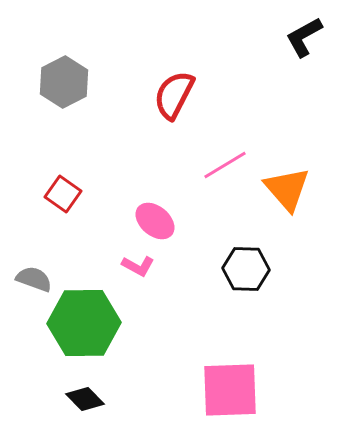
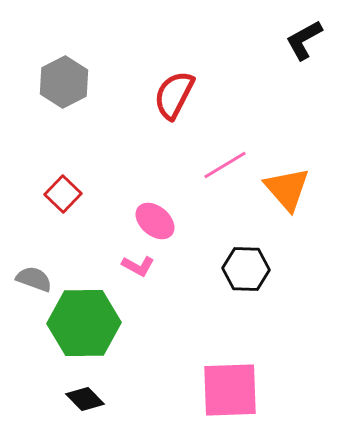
black L-shape: moved 3 px down
red square: rotated 9 degrees clockwise
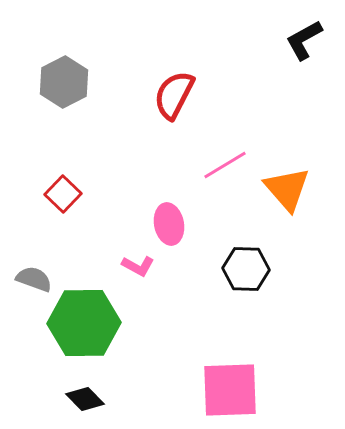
pink ellipse: moved 14 px right, 3 px down; rotated 39 degrees clockwise
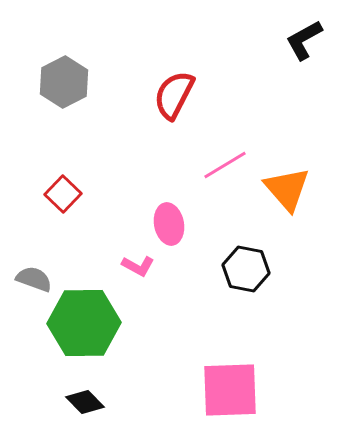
black hexagon: rotated 9 degrees clockwise
black diamond: moved 3 px down
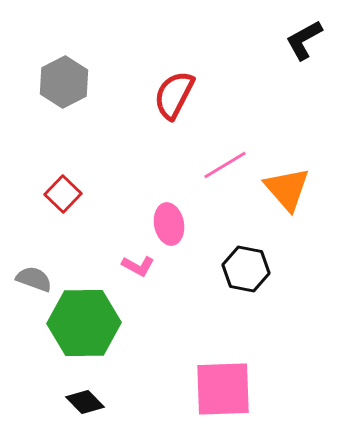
pink square: moved 7 px left, 1 px up
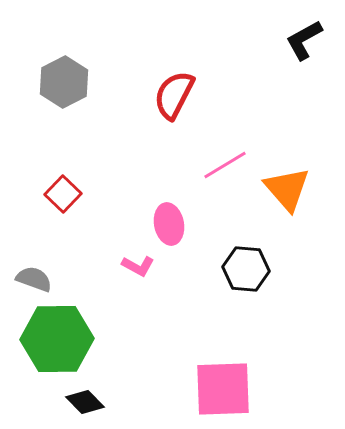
black hexagon: rotated 6 degrees counterclockwise
green hexagon: moved 27 px left, 16 px down
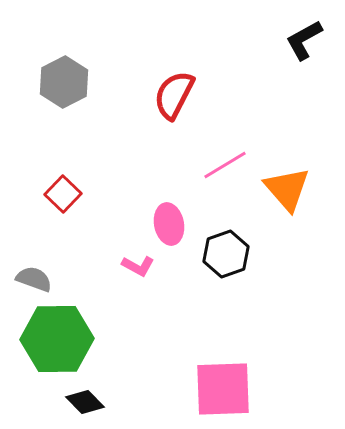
black hexagon: moved 20 px left, 15 px up; rotated 24 degrees counterclockwise
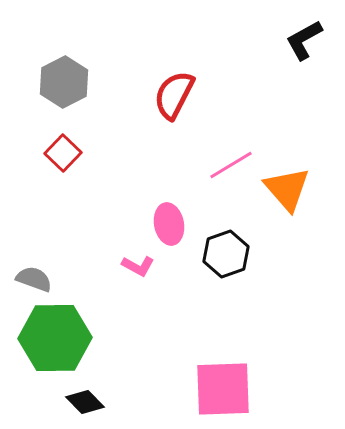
pink line: moved 6 px right
red square: moved 41 px up
green hexagon: moved 2 px left, 1 px up
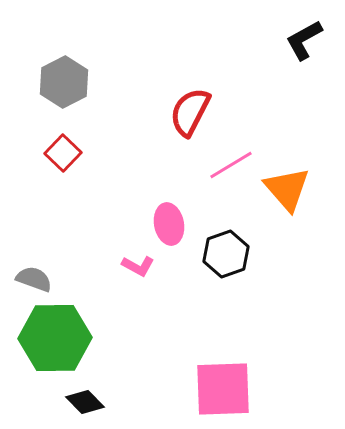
red semicircle: moved 16 px right, 17 px down
